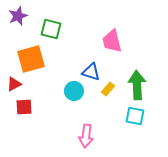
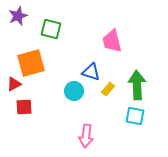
orange square: moved 4 px down
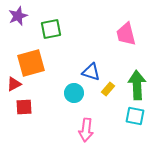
green square: rotated 25 degrees counterclockwise
pink trapezoid: moved 14 px right, 7 px up
cyan circle: moved 2 px down
pink arrow: moved 6 px up
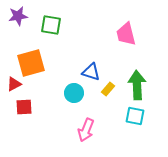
purple star: rotated 12 degrees clockwise
green square: moved 4 px up; rotated 20 degrees clockwise
pink arrow: rotated 15 degrees clockwise
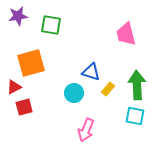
red triangle: moved 3 px down
red square: rotated 12 degrees counterclockwise
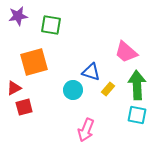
pink trapezoid: moved 18 px down; rotated 35 degrees counterclockwise
orange square: moved 3 px right, 1 px up
red triangle: moved 1 px down
cyan circle: moved 1 px left, 3 px up
cyan square: moved 2 px right, 1 px up
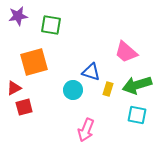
green arrow: rotated 104 degrees counterclockwise
yellow rectangle: rotated 24 degrees counterclockwise
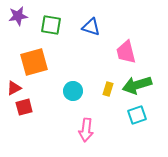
pink trapezoid: rotated 35 degrees clockwise
blue triangle: moved 45 px up
cyan circle: moved 1 px down
cyan square: rotated 30 degrees counterclockwise
pink arrow: rotated 15 degrees counterclockwise
